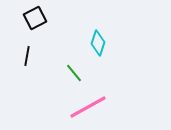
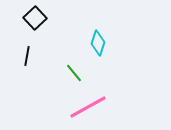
black square: rotated 15 degrees counterclockwise
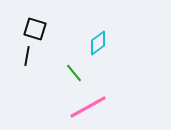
black square: moved 11 px down; rotated 30 degrees counterclockwise
cyan diamond: rotated 35 degrees clockwise
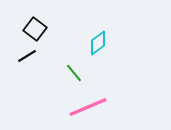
black square: rotated 20 degrees clockwise
black line: rotated 48 degrees clockwise
pink line: rotated 6 degrees clockwise
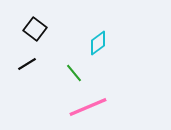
black line: moved 8 px down
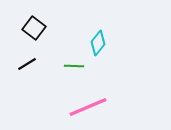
black square: moved 1 px left, 1 px up
cyan diamond: rotated 15 degrees counterclockwise
green line: moved 7 px up; rotated 48 degrees counterclockwise
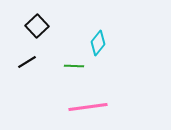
black square: moved 3 px right, 2 px up; rotated 10 degrees clockwise
black line: moved 2 px up
pink line: rotated 15 degrees clockwise
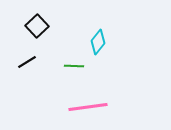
cyan diamond: moved 1 px up
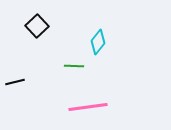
black line: moved 12 px left, 20 px down; rotated 18 degrees clockwise
